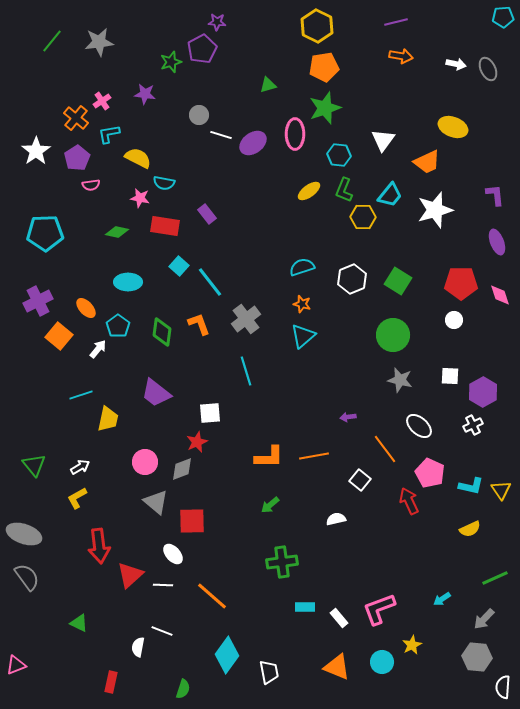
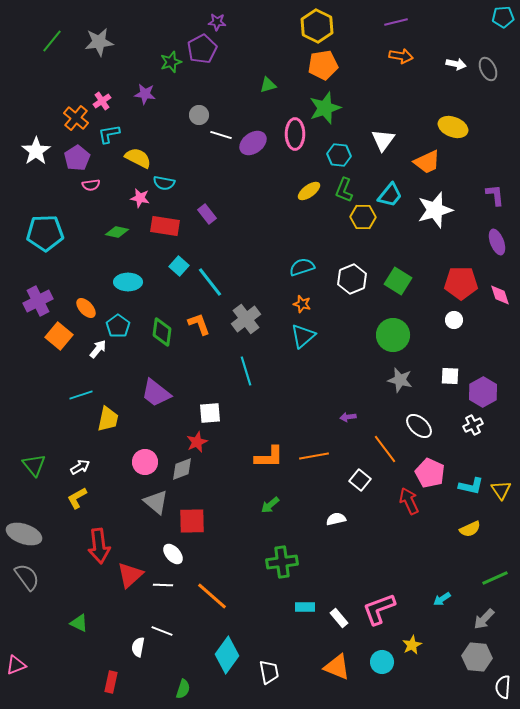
orange pentagon at (324, 67): moved 1 px left, 2 px up
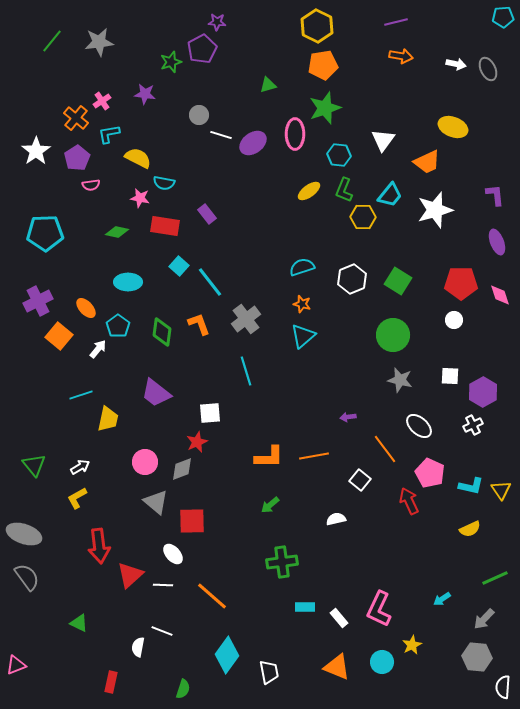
pink L-shape at (379, 609): rotated 45 degrees counterclockwise
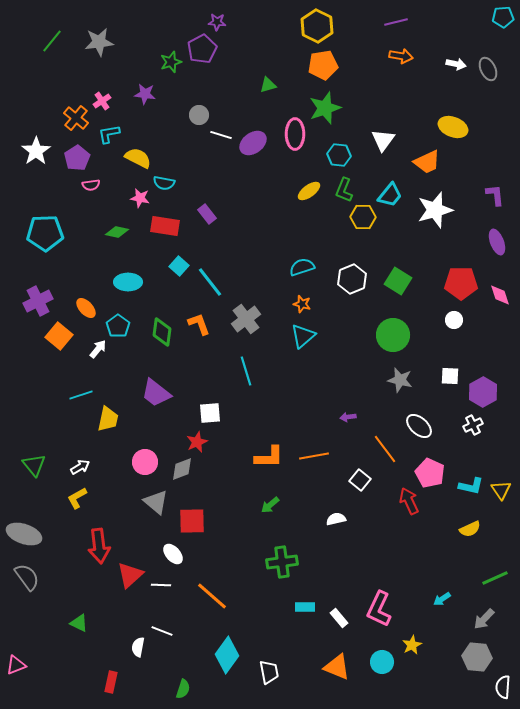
white line at (163, 585): moved 2 px left
